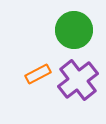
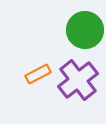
green circle: moved 11 px right
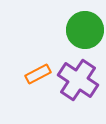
purple cross: rotated 18 degrees counterclockwise
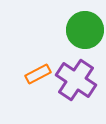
purple cross: moved 2 px left
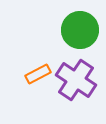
green circle: moved 5 px left
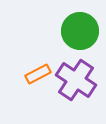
green circle: moved 1 px down
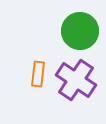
orange rectangle: rotated 55 degrees counterclockwise
